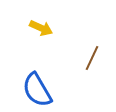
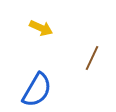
blue semicircle: rotated 120 degrees counterclockwise
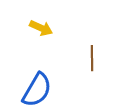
brown line: rotated 25 degrees counterclockwise
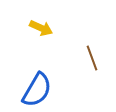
brown line: rotated 20 degrees counterclockwise
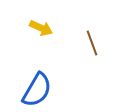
brown line: moved 15 px up
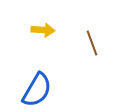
yellow arrow: moved 2 px right, 2 px down; rotated 20 degrees counterclockwise
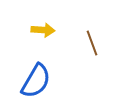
blue semicircle: moved 1 px left, 9 px up
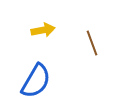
yellow arrow: rotated 15 degrees counterclockwise
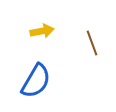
yellow arrow: moved 1 px left, 1 px down
